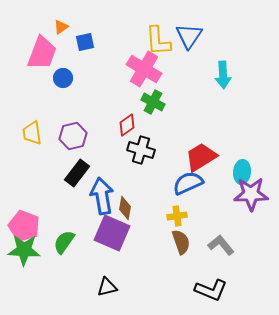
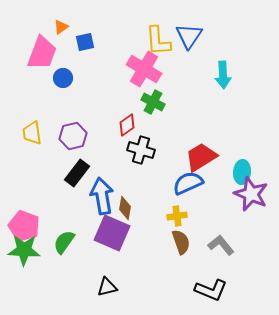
purple star: rotated 24 degrees clockwise
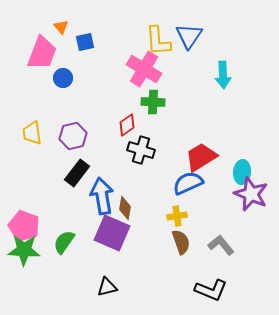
orange triangle: rotated 35 degrees counterclockwise
green cross: rotated 25 degrees counterclockwise
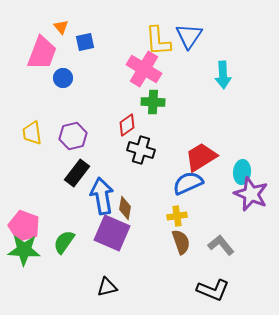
black L-shape: moved 2 px right
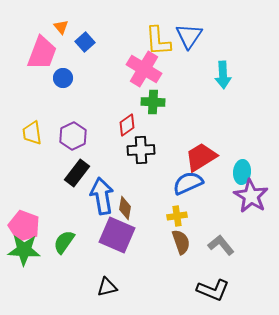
blue square: rotated 30 degrees counterclockwise
purple hexagon: rotated 12 degrees counterclockwise
black cross: rotated 20 degrees counterclockwise
purple star: moved 2 px down; rotated 8 degrees clockwise
purple square: moved 5 px right, 2 px down
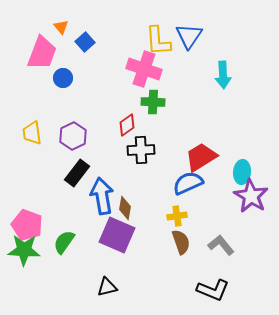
pink cross: rotated 12 degrees counterclockwise
pink pentagon: moved 3 px right, 1 px up
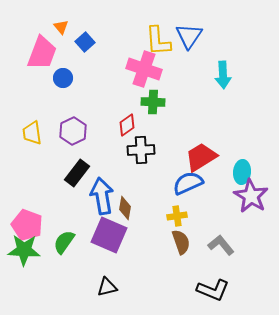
purple hexagon: moved 5 px up
purple square: moved 8 px left
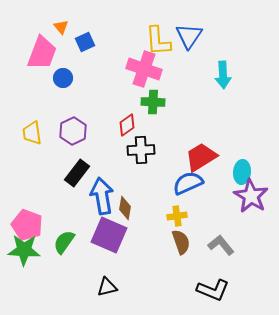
blue square: rotated 18 degrees clockwise
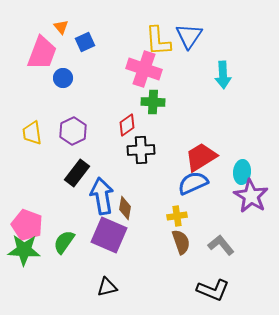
blue semicircle: moved 5 px right
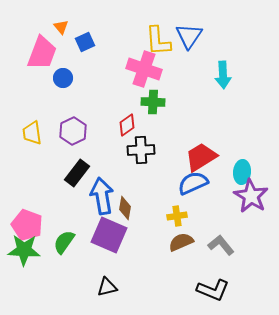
brown semicircle: rotated 95 degrees counterclockwise
